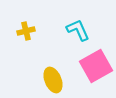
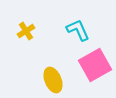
yellow cross: rotated 18 degrees counterclockwise
pink square: moved 1 px left, 1 px up
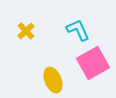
yellow cross: rotated 12 degrees counterclockwise
pink square: moved 2 px left, 2 px up
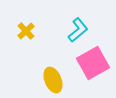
cyan L-shape: rotated 75 degrees clockwise
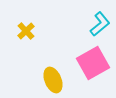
cyan L-shape: moved 22 px right, 6 px up
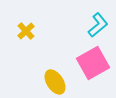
cyan L-shape: moved 2 px left, 1 px down
yellow ellipse: moved 2 px right, 2 px down; rotated 10 degrees counterclockwise
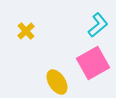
yellow ellipse: moved 2 px right
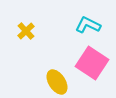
cyan L-shape: moved 10 px left; rotated 115 degrees counterclockwise
pink square: moved 1 px left; rotated 28 degrees counterclockwise
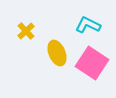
yellow ellipse: moved 29 px up; rotated 10 degrees clockwise
